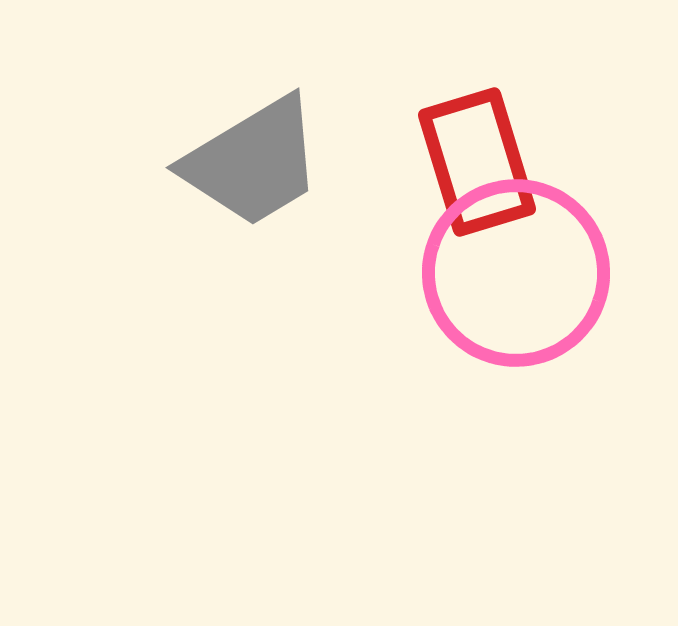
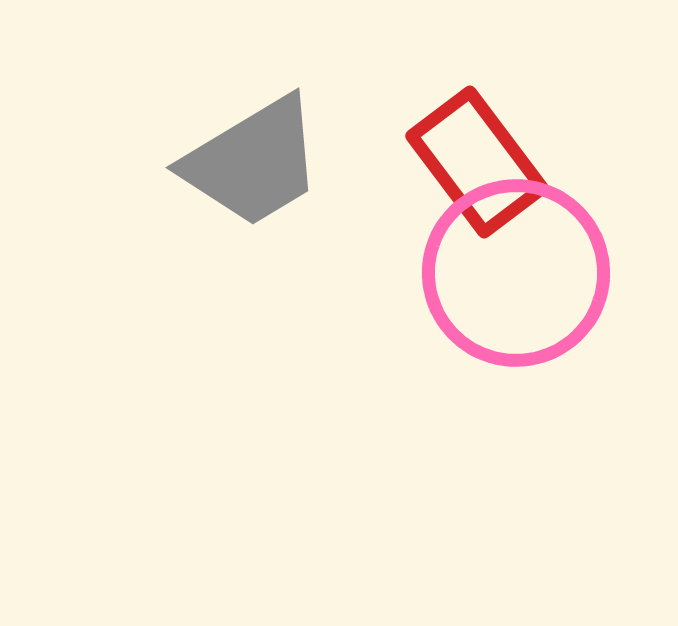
red rectangle: rotated 20 degrees counterclockwise
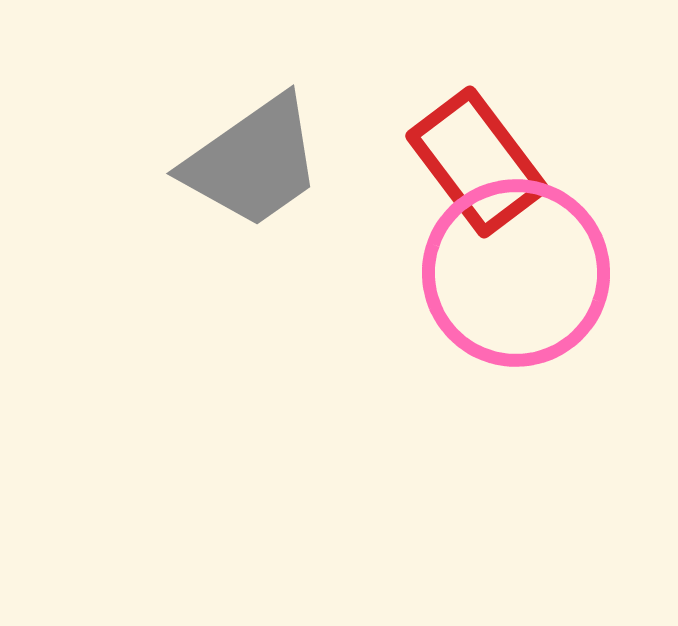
gray trapezoid: rotated 4 degrees counterclockwise
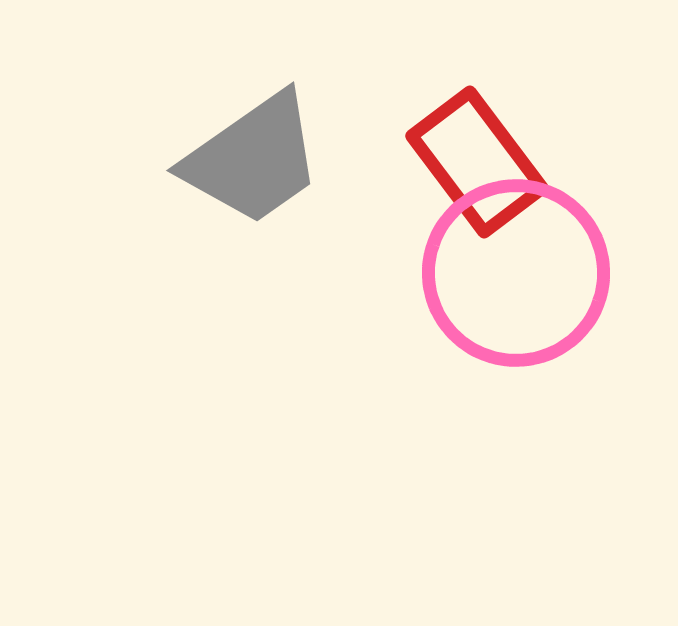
gray trapezoid: moved 3 px up
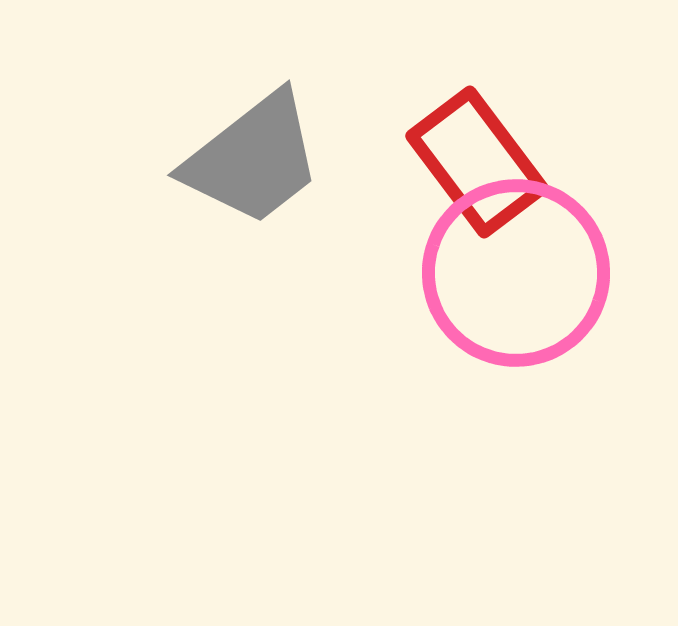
gray trapezoid: rotated 3 degrees counterclockwise
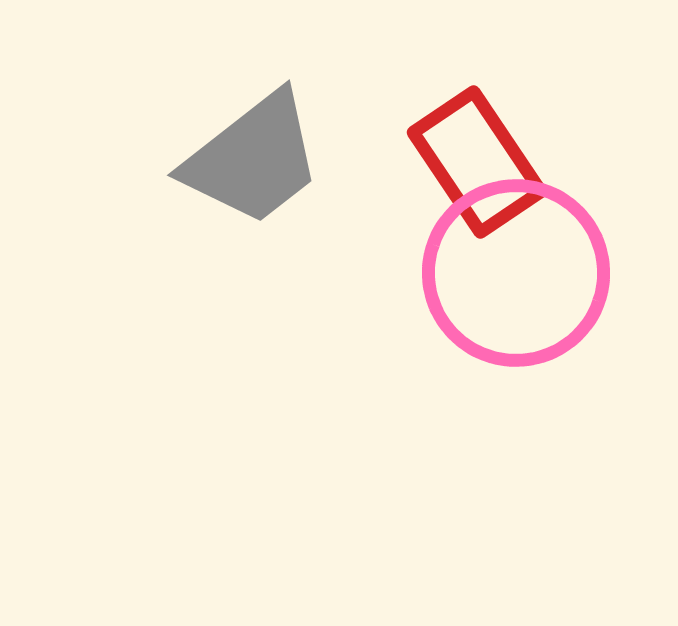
red rectangle: rotated 3 degrees clockwise
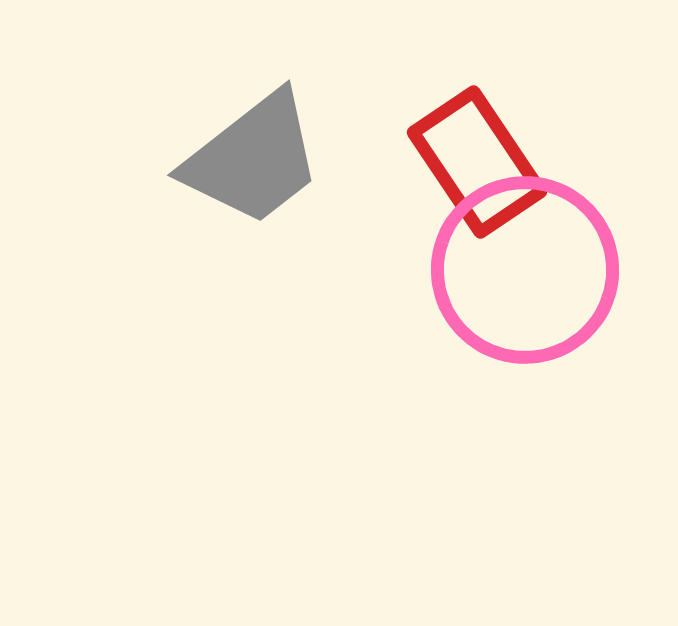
pink circle: moved 9 px right, 3 px up
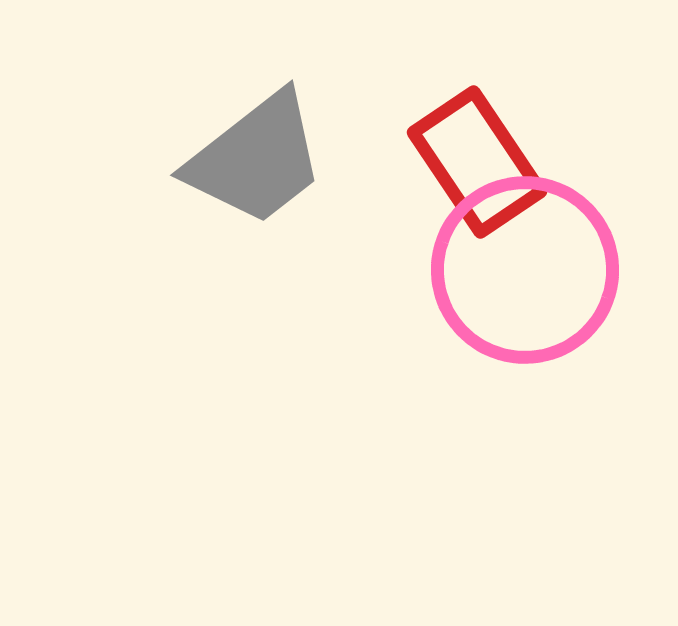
gray trapezoid: moved 3 px right
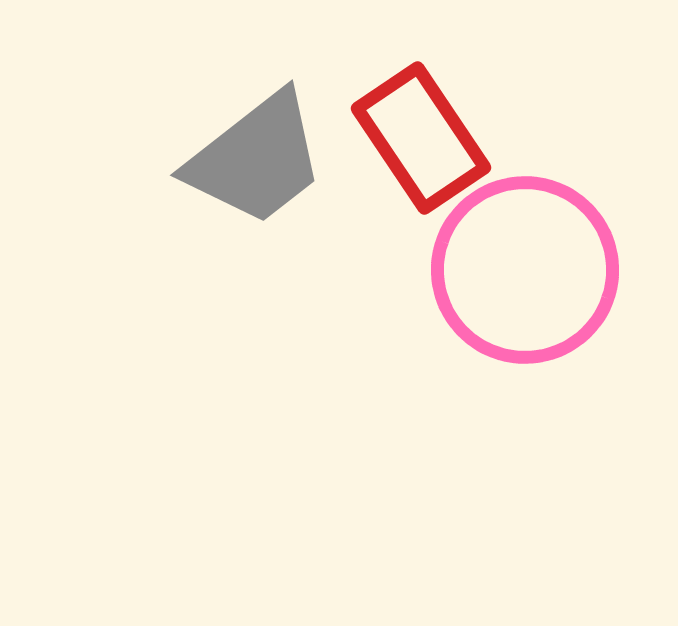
red rectangle: moved 56 px left, 24 px up
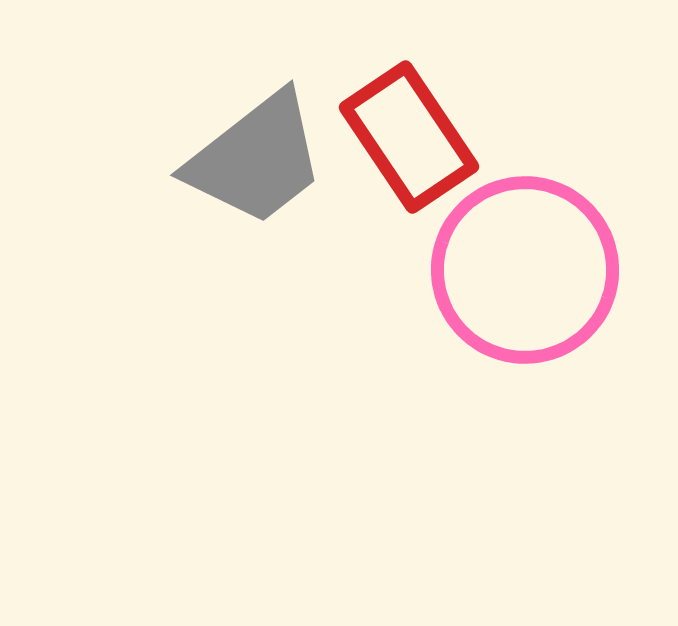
red rectangle: moved 12 px left, 1 px up
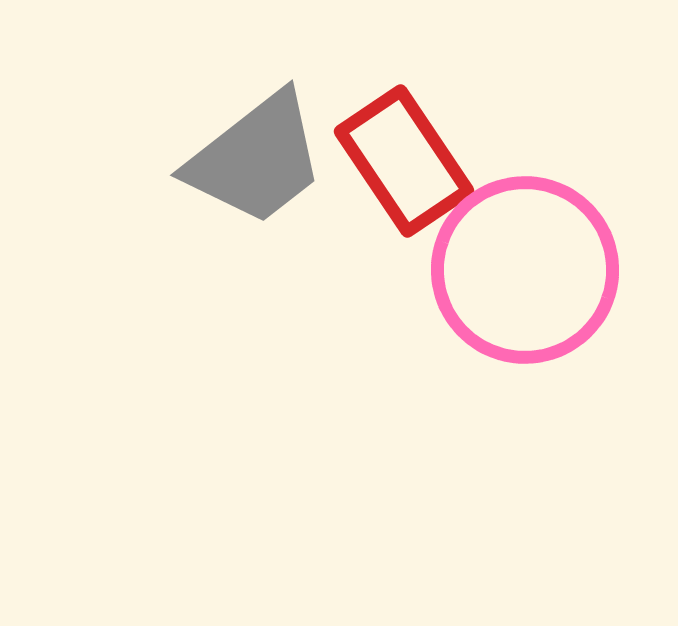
red rectangle: moved 5 px left, 24 px down
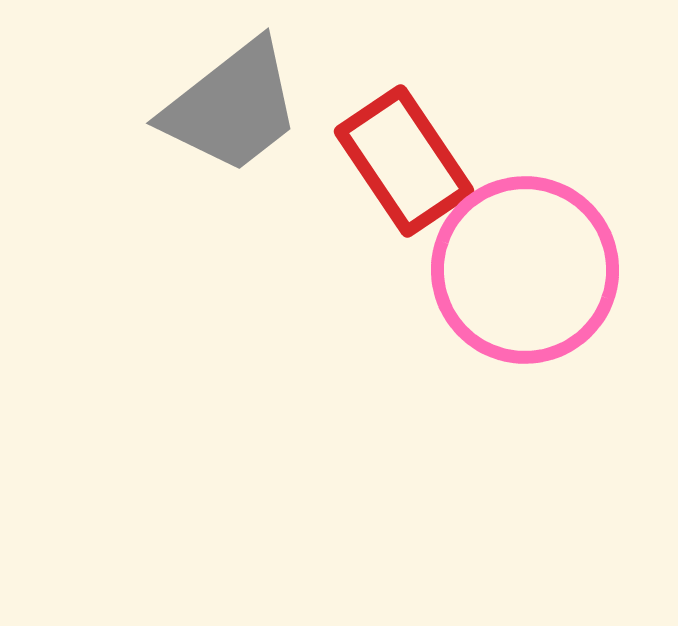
gray trapezoid: moved 24 px left, 52 px up
